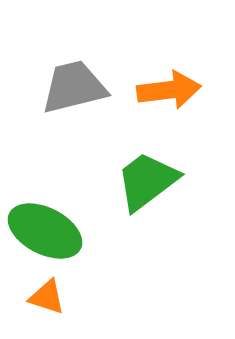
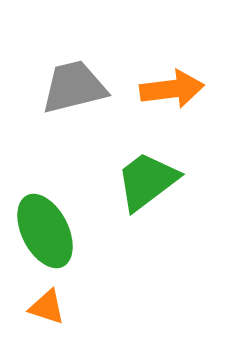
orange arrow: moved 3 px right, 1 px up
green ellipse: rotated 36 degrees clockwise
orange triangle: moved 10 px down
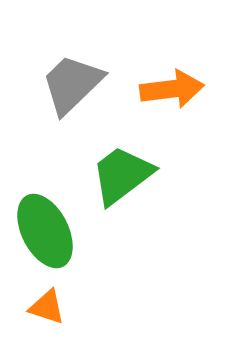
gray trapezoid: moved 2 px left, 3 px up; rotated 30 degrees counterclockwise
green trapezoid: moved 25 px left, 6 px up
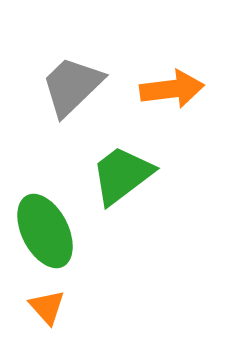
gray trapezoid: moved 2 px down
orange triangle: rotated 30 degrees clockwise
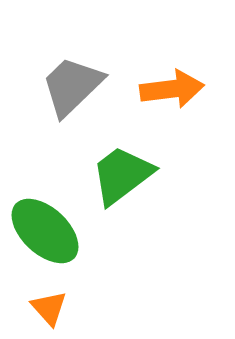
green ellipse: rotated 20 degrees counterclockwise
orange triangle: moved 2 px right, 1 px down
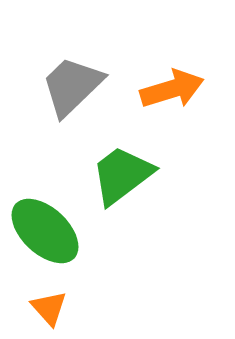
orange arrow: rotated 10 degrees counterclockwise
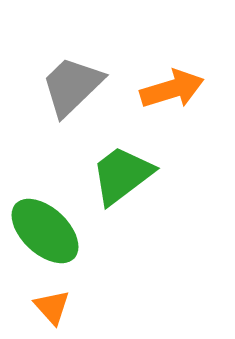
orange triangle: moved 3 px right, 1 px up
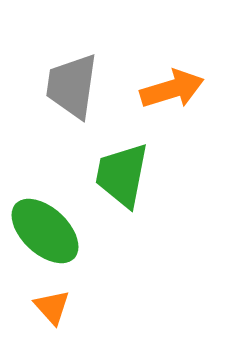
gray trapezoid: rotated 38 degrees counterclockwise
green trapezoid: rotated 42 degrees counterclockwise
